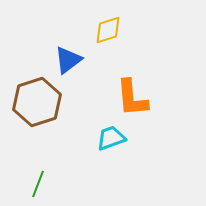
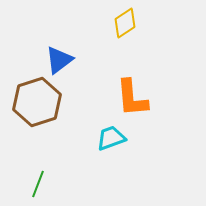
yellow diamond: moved 17 px right, 7 px up; rotated 16 degrees counterclockwise
blue triangle: moved 9 px left
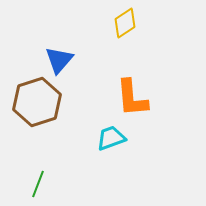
blue triangle: rotated 12 degrees counterclockwise
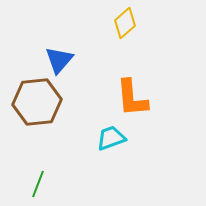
yellow diamond: rotated 8 degrees counterclockwise
brown hexagon: rotated 12 degrees clockwise
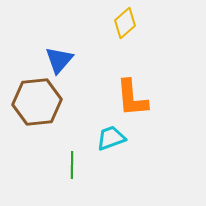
green line: moved 34 px right, 19 px up; rotated 20 degrees counterclockwise
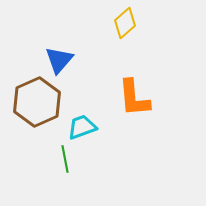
orange L-shape: moved 2 px right
brown hexagon: rotated 18 degrees counterclockwise
cyan trapezoid: moved 29 px left, 11 px up
green line: moved 7 px left, 6 px up; rotated 12 degrees counterclockwise
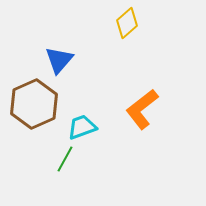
yellow diamond: moved 2 px right
orange L-shape: moved 8 px right, 11 px down; rotated 57 degrees clockwise
brown hexagon: moved 3 px left, 2 px down
green line: rotated 40 degrees clockwise
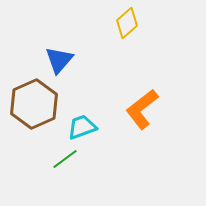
green line: rotated 24 degrees clockwise
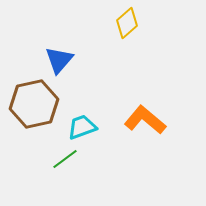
brown hexagon: rotated 12 degrees clockwise
orange L-shape: moved 3 px right, 11 px down; rotated 78 degrees clockwise
